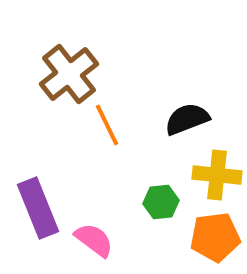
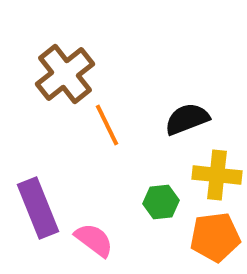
brown cross: moved 4 px left
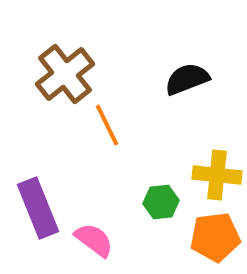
black semicircle: moved 40 px up
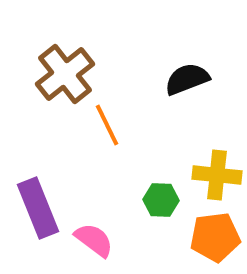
green hexagon: moved 2 px up; rotated 8 degrees clockwise
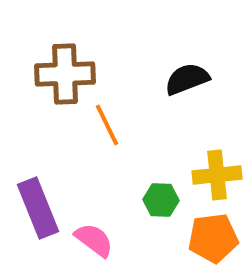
brown cross: rotated 36 degrees clockwise
yellow cross: rotated 12 degrees counterclockwise
orange pentagon: moved 2 px left, 1 px down
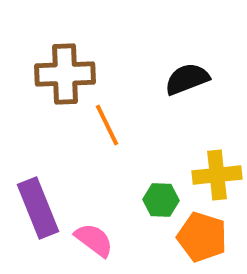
orange pentagon: moved 11 px left, 1 px up; rotated 24 degrees clockwise
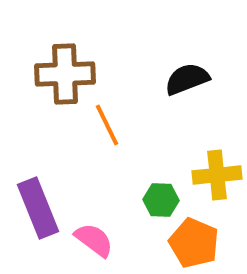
orange pentagon: moved 8 px left, 6 px down; rotated 6 degrees clockwise
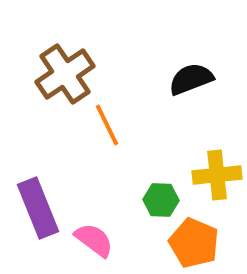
brown cross: rotated 32 degrees counterclockwise
black semicircle: moved 4 px right
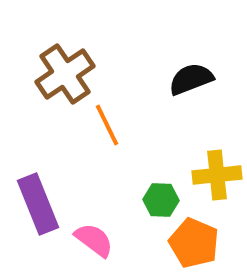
purple rectangle: moved 4 px up
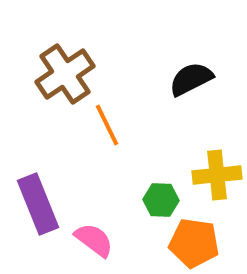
black semicircle: rotated 6 degrees counterclockwise
orange pentagon: rotated 15 degrees counterclockwise
